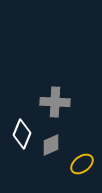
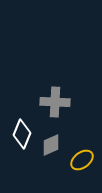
yellow ellipse: moved 4 px up
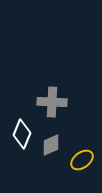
gray cross: moved 3 px left
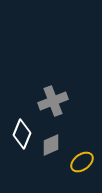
gray cross: moved 1 px right, 1 px up; rotated 24 degrees counterclockwise
yellow ellipse: moved 2 px down
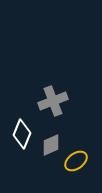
yellow ellipse: moved 6 px left, 1 px up
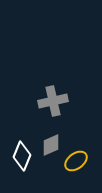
gray cross: rotated 8 degrees clockwise
white diamond: moved 22 px down
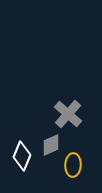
gray cross: moved 15 px right, 13 px down; rotated 36 degrees counterclockwise
yellow ellipse: moved 3 px left, 4 px down; rotated 50 degrees counterclockwise
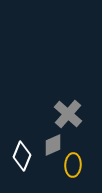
gray diamond: moved 2 px right
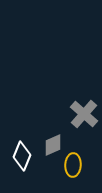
gray cross: moved 16 px right
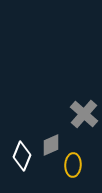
gray diamond: moved 2 px left
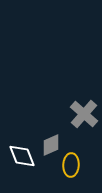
white diamond: rotated 44 degrees counterclockwise
yellow ellipse: moved 2 px left
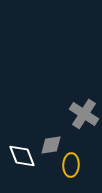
gray cross: rotated 8 degrees counterclockwise
gray diamond: rotated 15 degrees clockwise
